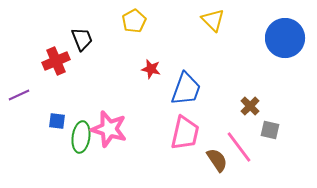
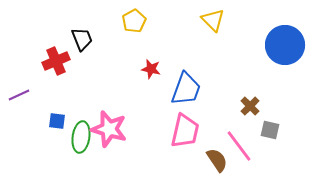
blue circle: moved 7 px down
pink trapezoid: moved 2 px up
pink line: moved 1 px up
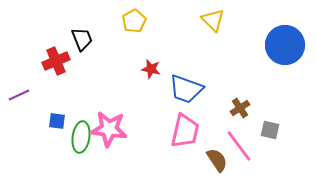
blue trapezoid: rotated 90 degrees clockwise
brown cross: moved 10 px left, 2 px down; rotated 12 degrees clockwise
pink star: rotated 9 degrees counterclockwise
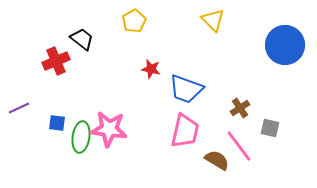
black trapezoid: rotated 30 degrees counterclockwise
purple line: moved 13 px down
blue square: moved 2 px down
gray square: moved 2 px up
brown semicircle: rotated 25 degrees counterclockwise
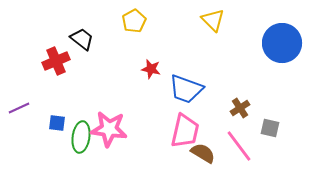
blue circle: moved 3 px left, 2 px up
brown semicircle: moved 14 px left, 7 px up
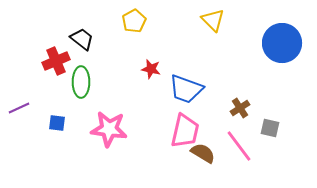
green ellipse: moved 55 px up; rotated 8 degrees counterclockwise
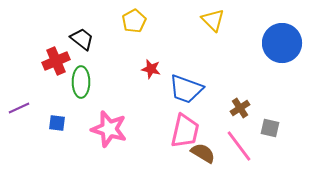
pink star: rotated 9 degrees clockwise
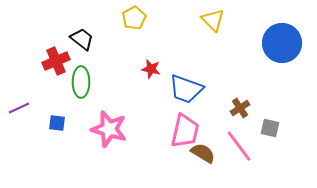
yellow pentagon: moved 3 px up
